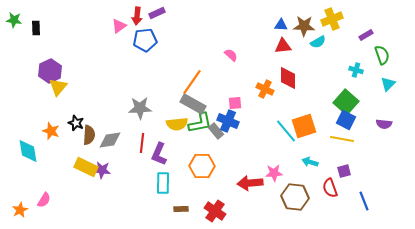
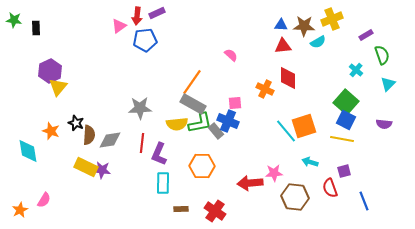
cyan cross at (356, 70): rotated 24 degrees clockwise
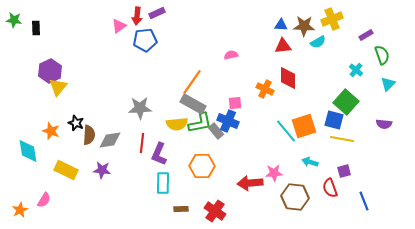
pink semicircle at (231, 55): rotated 56 degrees counterclockwise
blue square at (346, 120): moved 12 px left; rotated 12 degrees counterclockwise
yellow rectangle at (86, 167): moved 20 px left, 3 px down
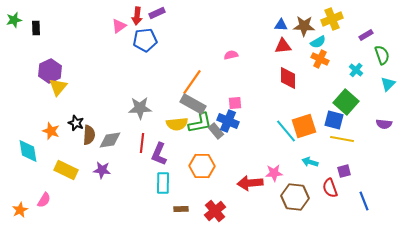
green star at (14, 20): rotated 21 degrees counterclockwise
orange cross at (265, 89): moved 55 px right, 30 px up
red cross at (215, 211): rotated 15 degrees clockwise
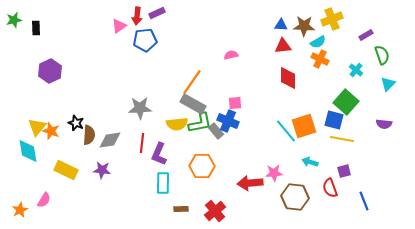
yellow triangle at (58, 87): moved 21 px left, 40 px down
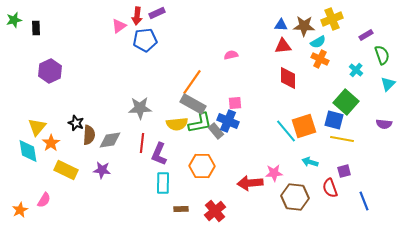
orange star at (51, 131): moved 12 px down; rotated 18 degrees clockwise
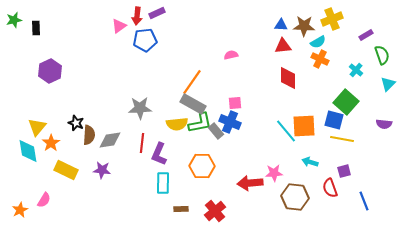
blue cross at (228, 121): moved 2 px right, 1 px down
orange square at (304, 126): rotated 15 degrees clockwise
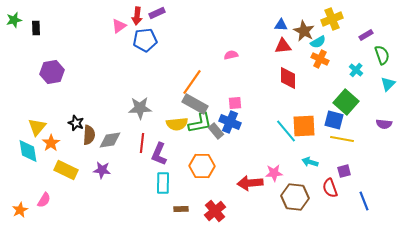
brown star at (304, 26): moved 5 px down; rotated 25 degrees clockwise
purple hexagon at (50, 71): moved 2 px right, 1 px down; rotated 15 degrees clockwise
gray rectangle at (193, 104): moved 2 px right
